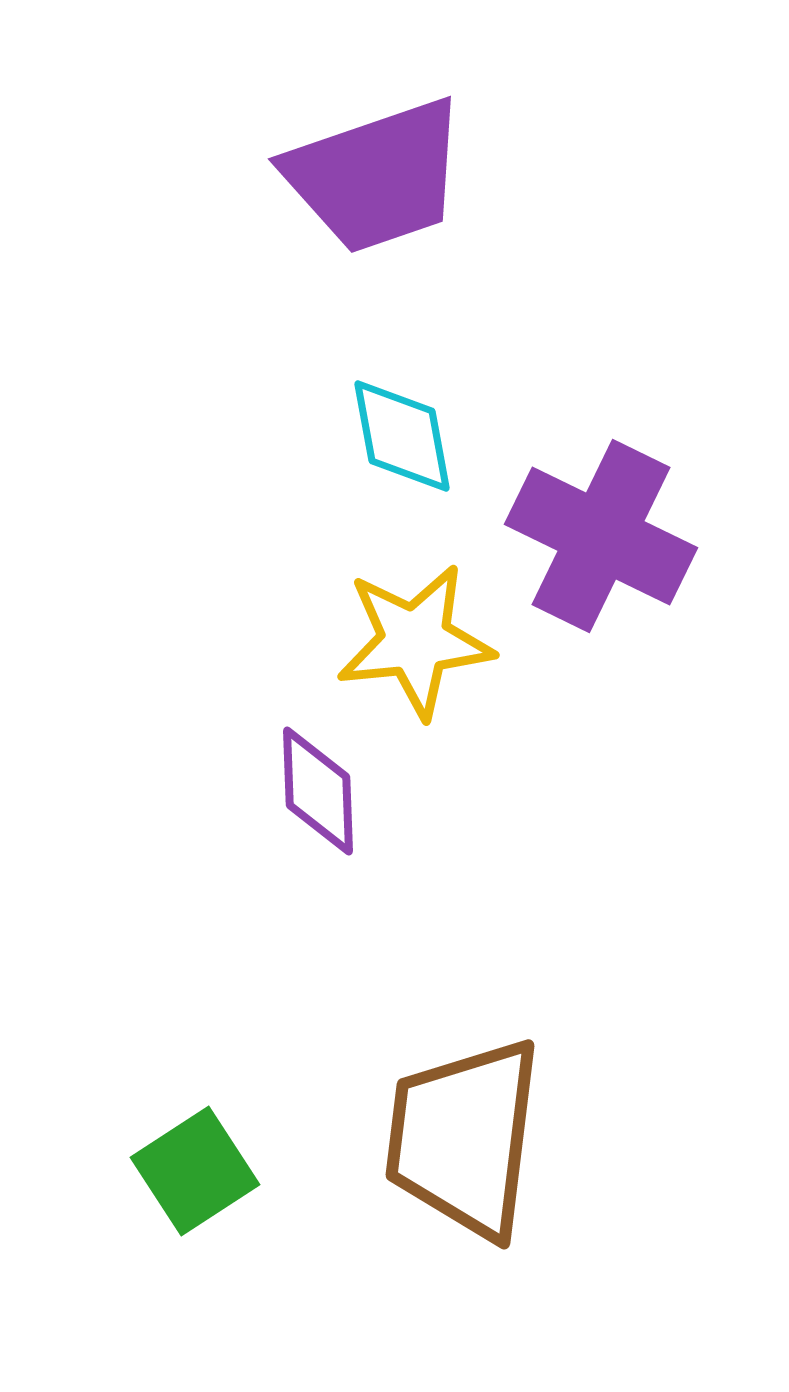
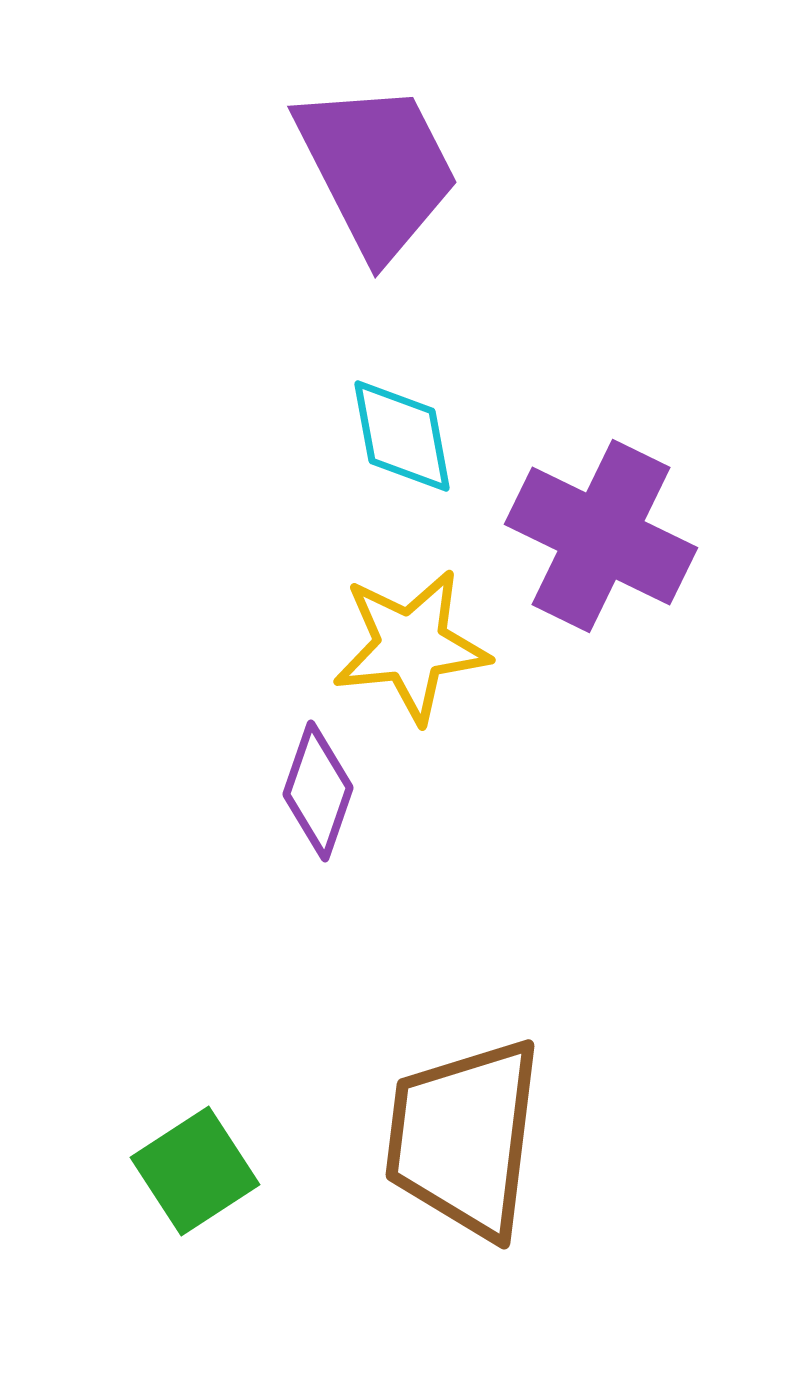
purple trapezoid: moved 1 px right, 7 px up; rotated 98 degrees counterclockwise
yellow star: moved 4 px left, 5 px down
purple diamond: rotated 21 degrees clockwise
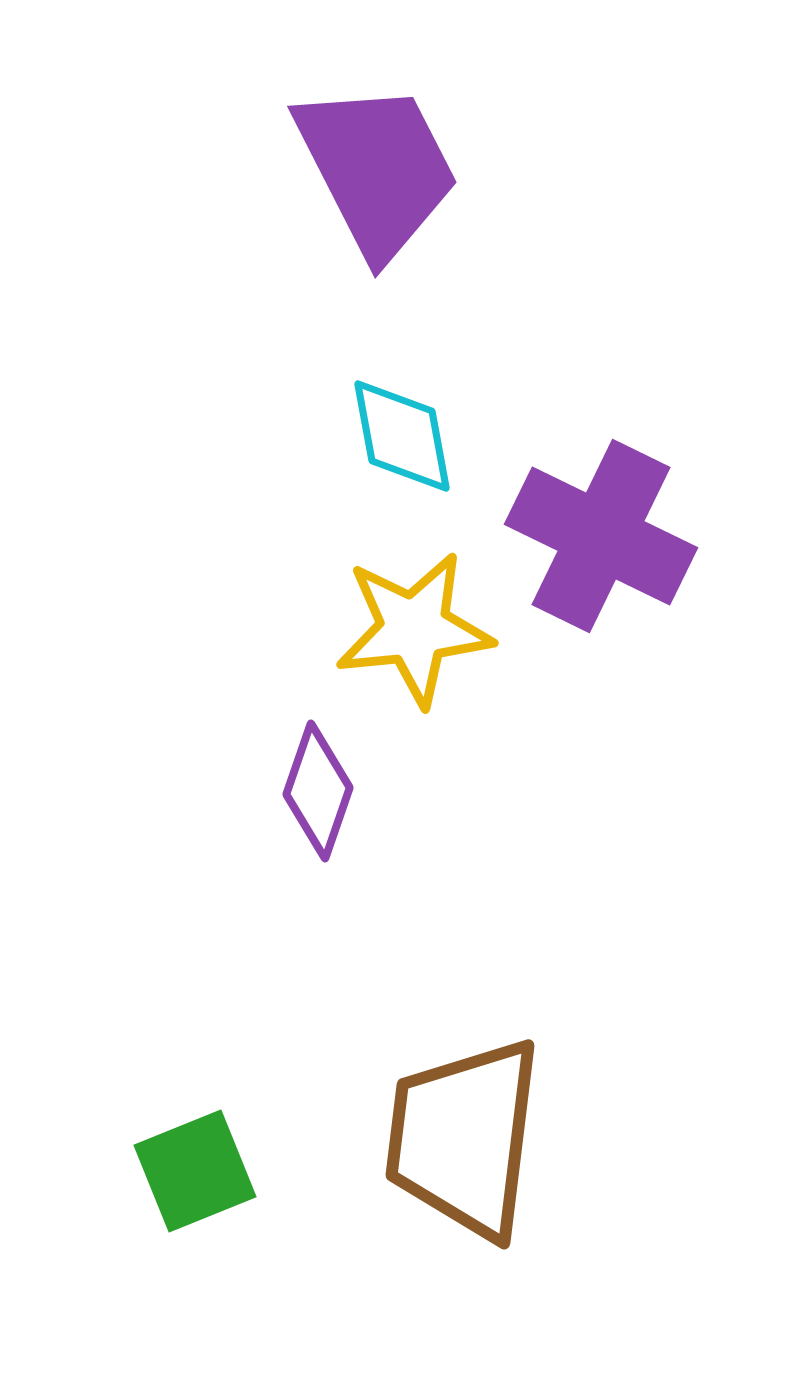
yellow star: moved 3 px right, 17 px up
green square: rotated 11 degrees clockwise
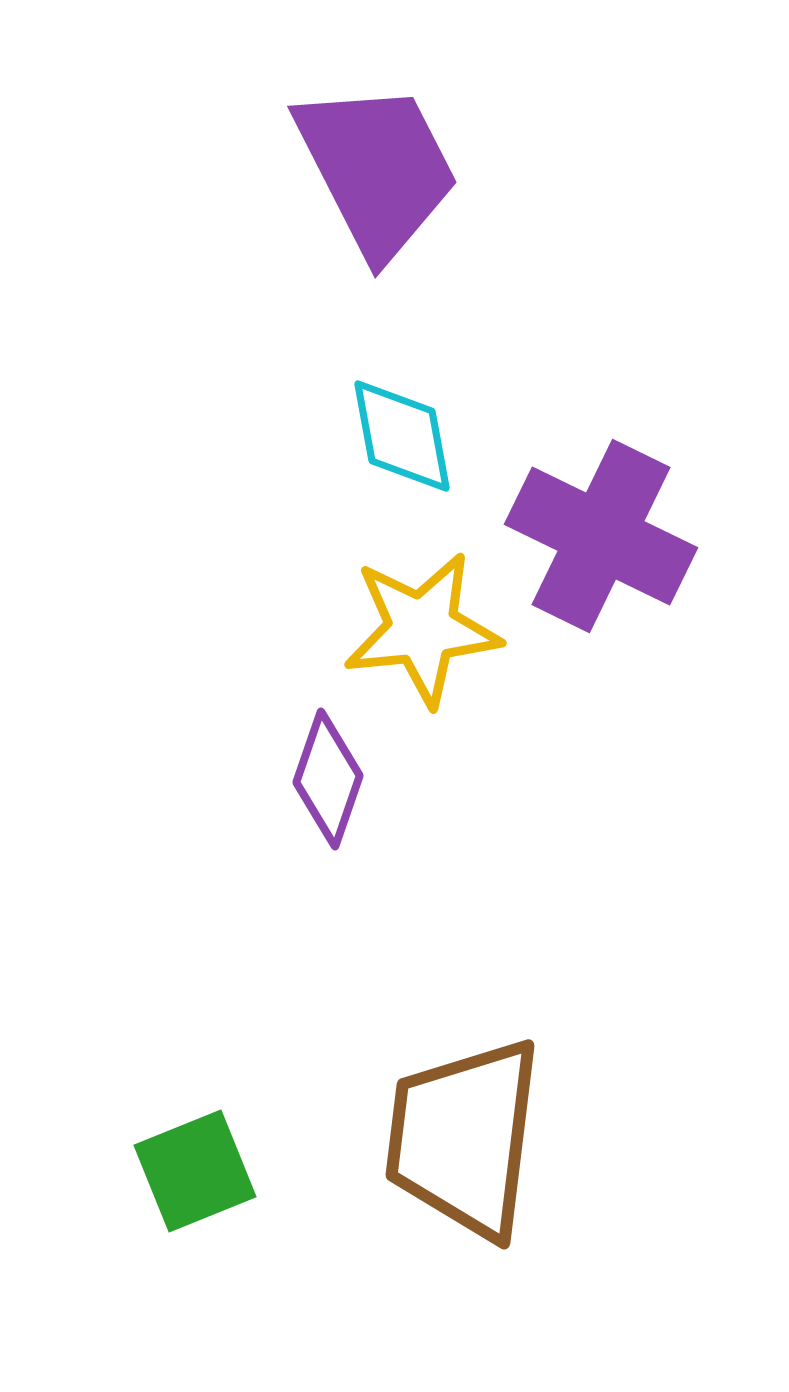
yellow star: moved 8 px right
purple diamond: moved 10 px right, 12 px up
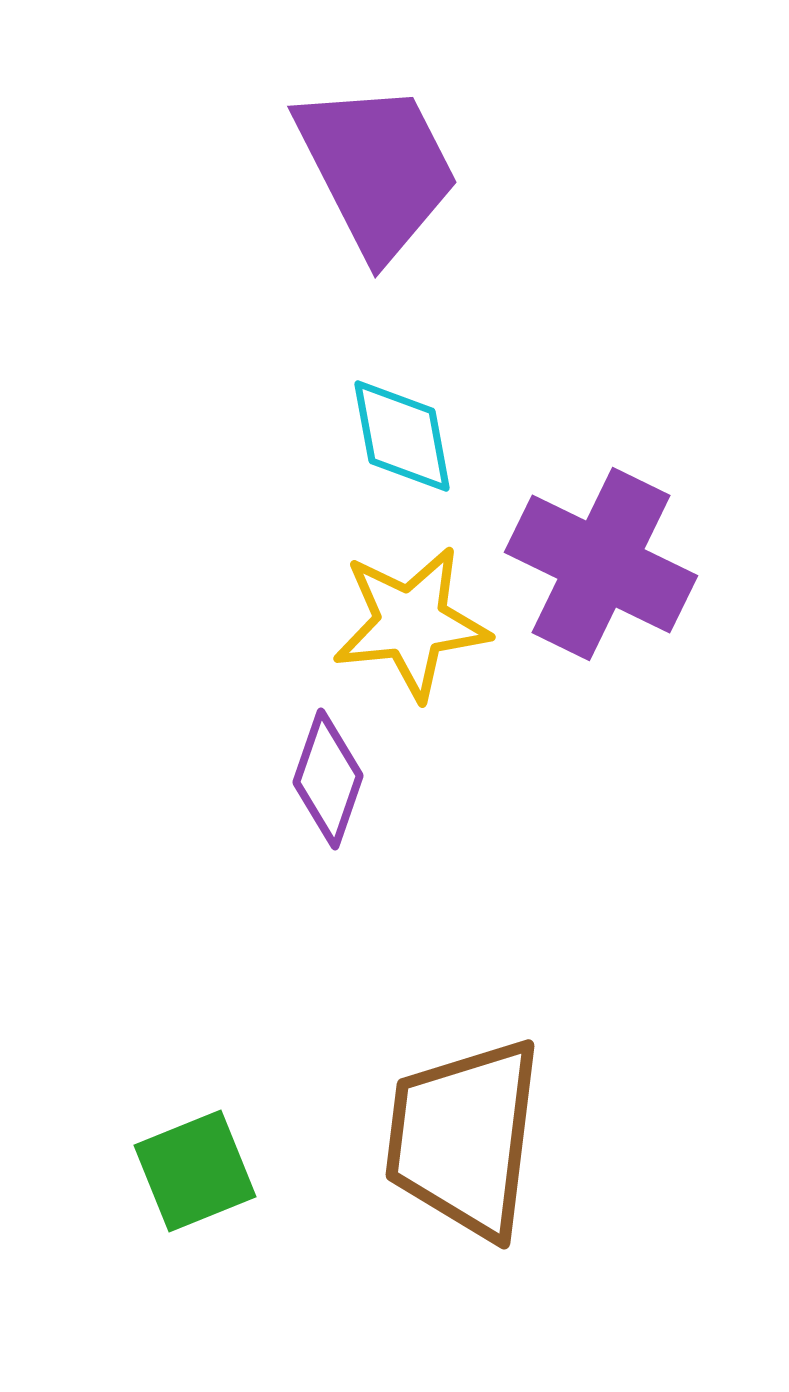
purple cross: moved 28 px down
yellow star: moved 11 px left, 6 px up
